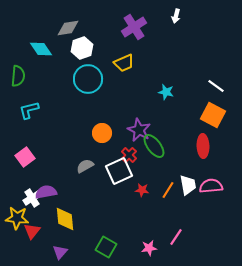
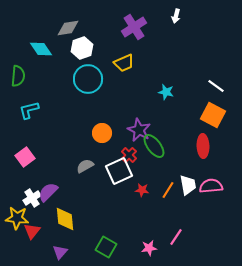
purple semicircle: moved 2 px right; rotated 35 degrees counterclockwise
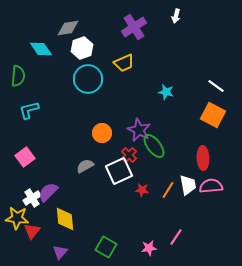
red ellipse: moved 12 px down
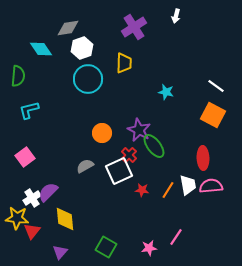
yellow trapezoid: rotated 65 degrees counterclockwise
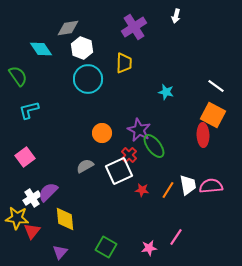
white hexagon: rotated 20 degrees counterclockwise
green semicircle: rotated 40 degrees counterclockwise
red ellipse: moved 23 px up
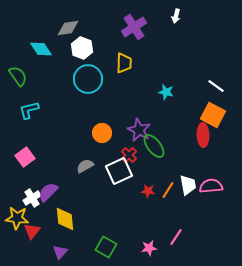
red star: moved 6 px right, 1 px down
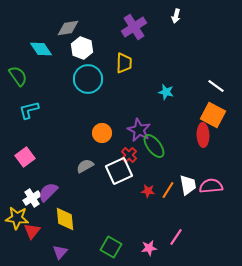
green square: moved 5 px right
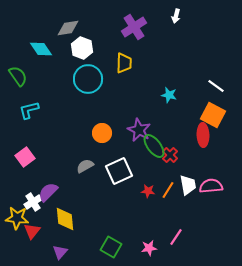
cyan star: moved 3 px right, 3 px down
red cross: moved 41 px right
white cross: moved 1 px right, 4 px down
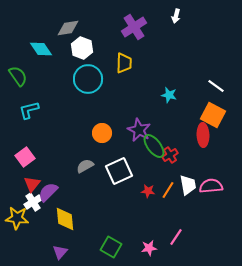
red cross: rotated 14 degrees clockwise
red triangle: moved 47 px up
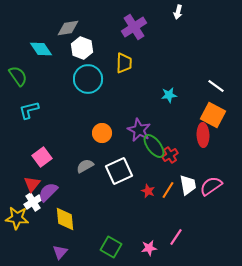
white arrow: moved 2 px right, 4 px up
cyan star: rotated 21 degrees counterclockwise
pink square: moved 17 px right
pink semicircle: rotated 30 degrees counterclockwise
red star: rotated 16 degrees clockwise
